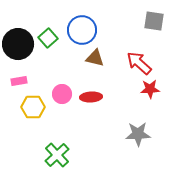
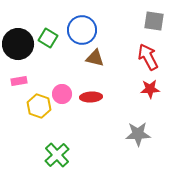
green square: rotated 18 degrees counterclockwise
red arrow: moved 9 px right, 6 px up; rotated 20 degrees clockwise
yellow hexagon: moved 6 px right, 1 px up; rotated 20 degrees clockwise
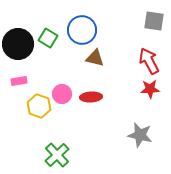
red arrow: moved 1 px right, 4 px down
gray star: moved 2 px right, 1 px down; rotated 15 degrees clockwise
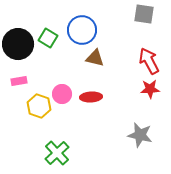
gray square: moved 10 px left, 7 px up
green cross: moved 2 px up
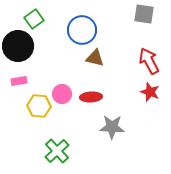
green square: moved 14 px left, 19 px up; rotated 24 degrees clockwise
black circle: moved 2 px down
red star: moved 3 px down; rotated 24 degrees clockwise
yellow hexagon: rotated 15 degrees counterclockwise
gray star: moved 28 px left, 8 px up; rotated 10 degrees counterclockwise
green cross: moved 2 px up
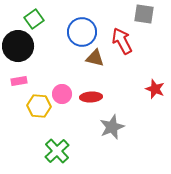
blue circle: moved 2 px down
red arrow: moved 27 px left, 20 px up
red star: moved 5 px right, 3 px up
gray star: rotated 25 degrees counterclockwise
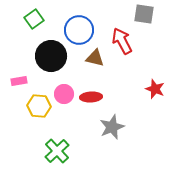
blue circle: moved 3 px left, 2 px up
black circle: moved 33 px right, 10 px down
pink circle: moved 2 px right
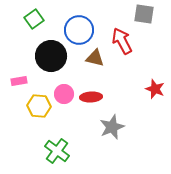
green cross: rotated 10 degrees counterclockwise
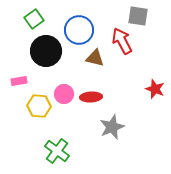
gray square: moved 6 px left, 2 px down
black circle: moved 5 px left, 5 px up
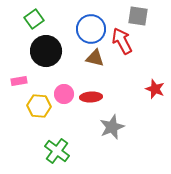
blue circle: moved 12 px right, 1 px up
